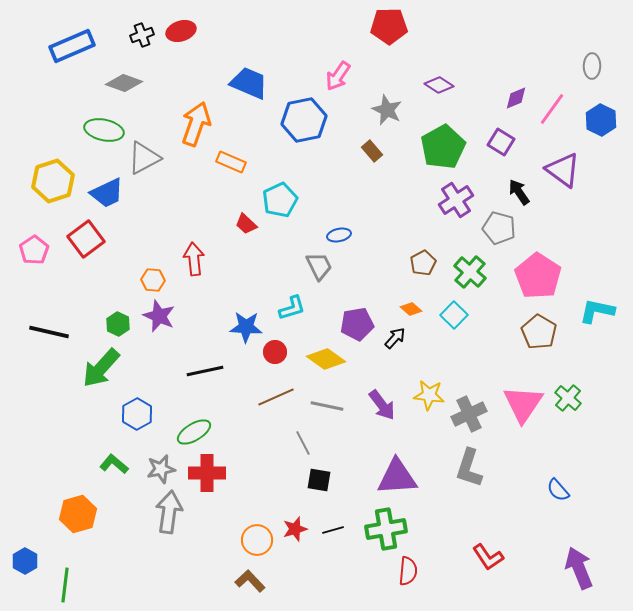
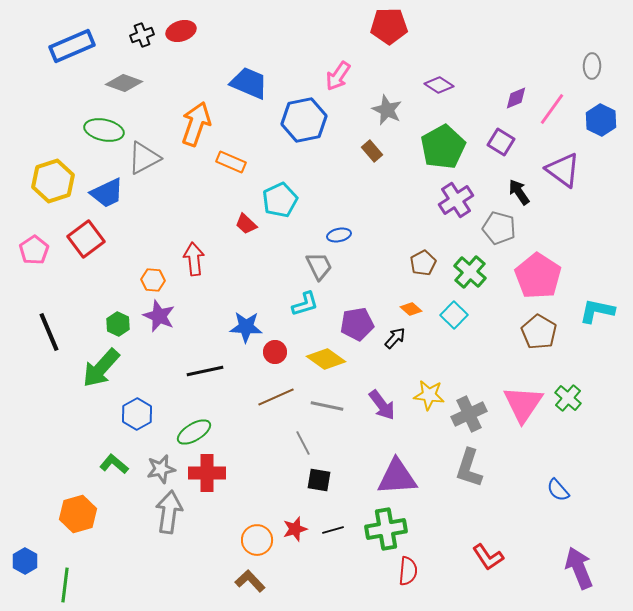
cyan L-shape at (292, 308): moved 13 px right, 4 px up
black line at (49, 332): rotated 54 degrees clockwise
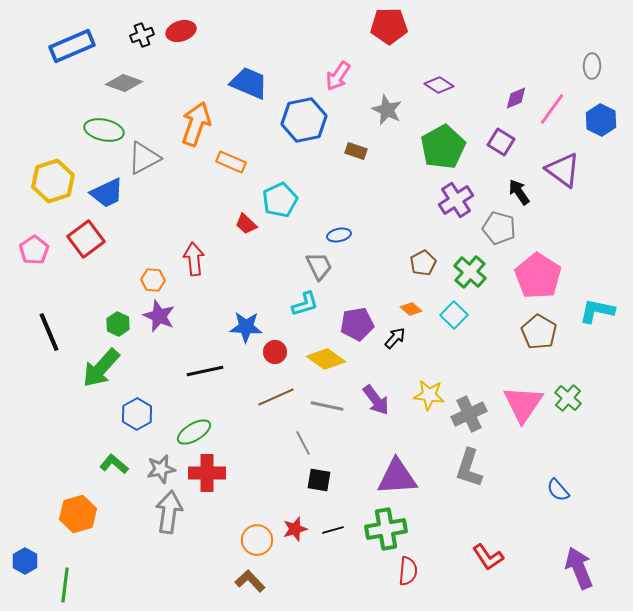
brown rectangle at (372, 151): moved 16 px left; rotated 30 degrees counterclockwise
purple arrow at (382, 405): moved 6 px left, 5 px up
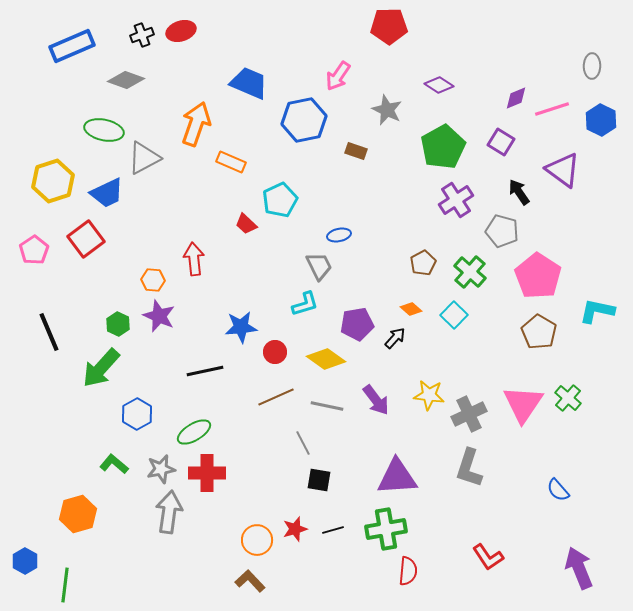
gray diamond at (124, 83): moved 2 px right, 3 px up
pink line at (552, 109): rotated 36 degrees clockwise
gray pentagon at (499, 228): moved 3 px right, 3 px down
blue star at (246, 327): moved 5 px left; rotated 8 degrees counterclockwise
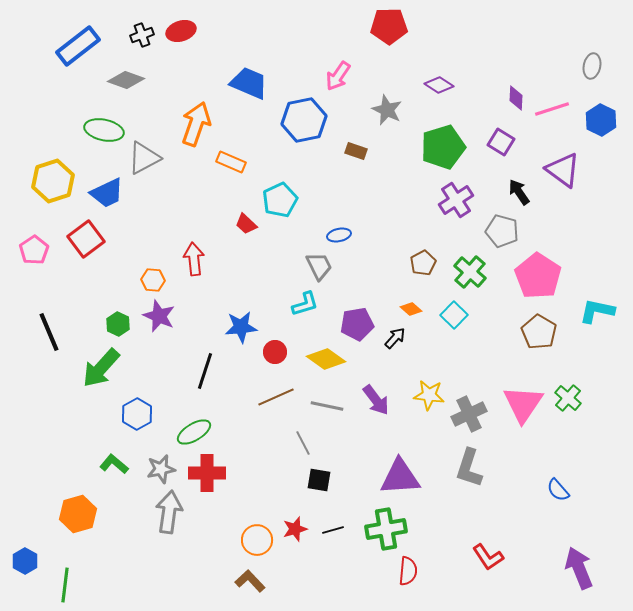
blue rectangle at (72, 46): moved 6 px right; rotated 15 degrees counterclockwise
gray ellipse at (592, 66): rotated 10 degrees clockwise
purple diamond at (516, 98): rotated 65 degrees counterclockwise
green pentagon at (443, 147): rotated 12 degrees clockwise
black line at (205, 371): rotated 60 degrees counterclockwise
purple triangle at (397, 477): moved 3 px right
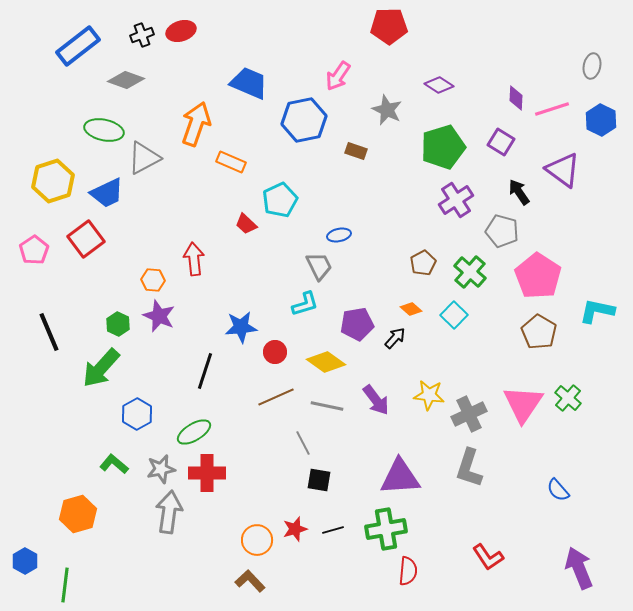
yellow diamond at (326, 359): moved 3 px down
